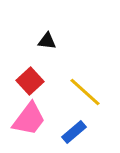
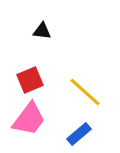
black triangle: moved 5 px left, 10 px up
red square: moved 1 px up; rotated 20 degrees clockwise
blue rectangle: moved 5 px right, 2 px down
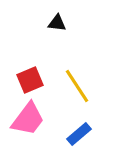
black triangle: moved 15 px right, 8 px up
yellow line: moved 8 px left, 6 px up; rotated 15 degrees clockwise
pink trapezoid: moved 1 px left
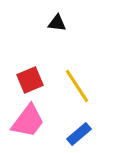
pink trapezoid: moved 2 px down
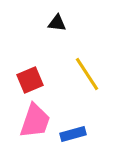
yellow line: moved 10 px right, 12 px up
pink trapezoid: moved 7 px right; rotated 18 degrees counterclockwise
blue rectangle: moved 6 px left; rotated 25 degrees clockwise
